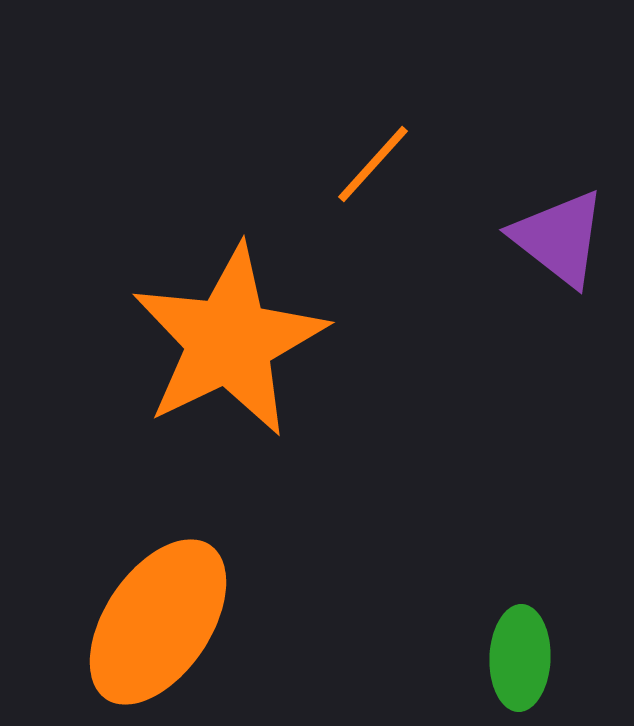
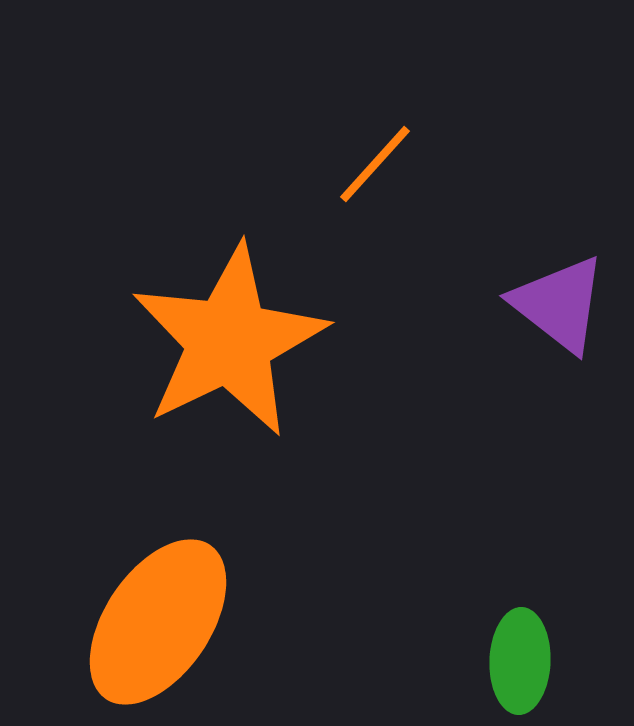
orange line: moved 2 px right
purple triangle: moved 66 px down
green ellipse: moved 3 px down
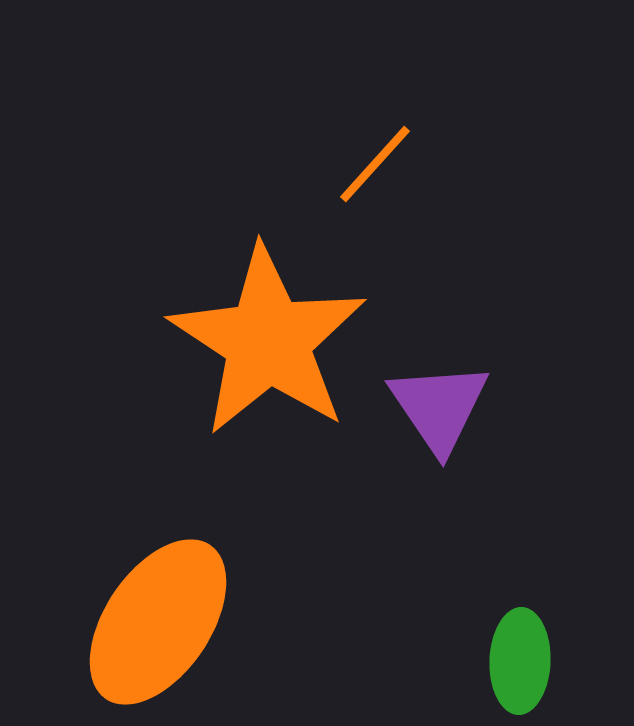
purple triangle: moved 120 px left, 103 px down; rotated 18 degrees clockwise
orange star: moved 39 px right; rotated 13 degrees counterclockwise
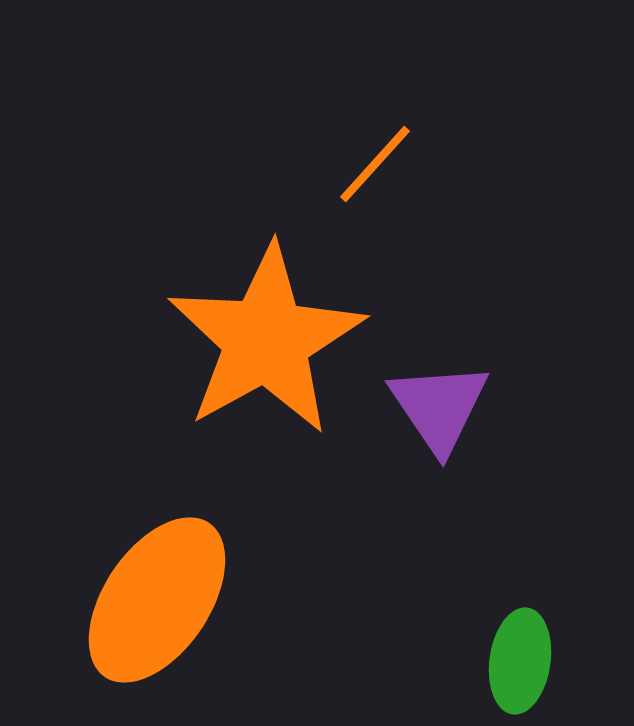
orange star: moved 2 px left, 1 px up; rotated 10 degrees clockwise
orange ellipse: moved 1 px left, 22 px up
green ellipse: rotated 6 degrees clockwise
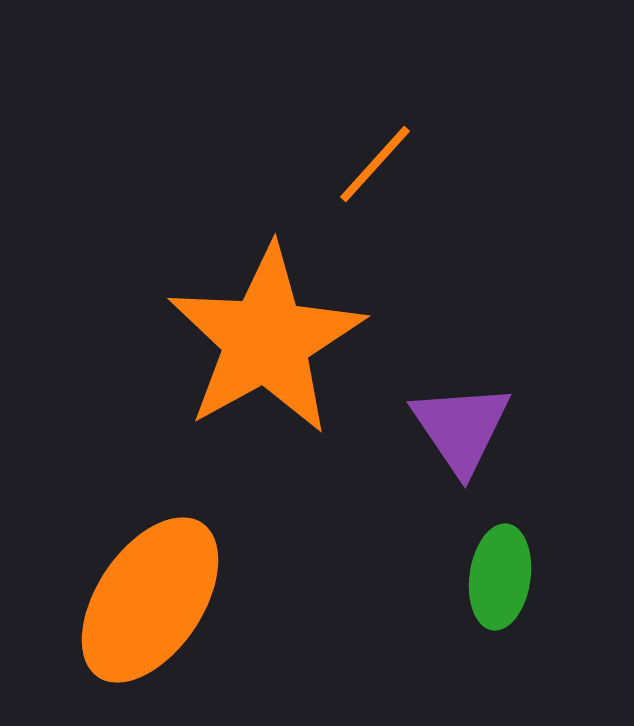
purple triangle: moved 22 px right, 21 px down
orange ellipse: moved 7 px left
green ellipse: moved 20 px left, 84 px up
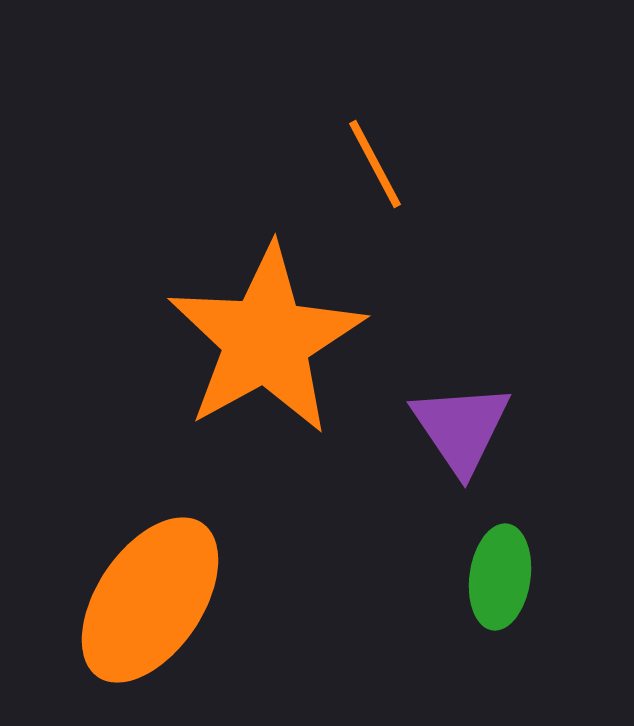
orange line: rotated 70 degrees counterclockwise
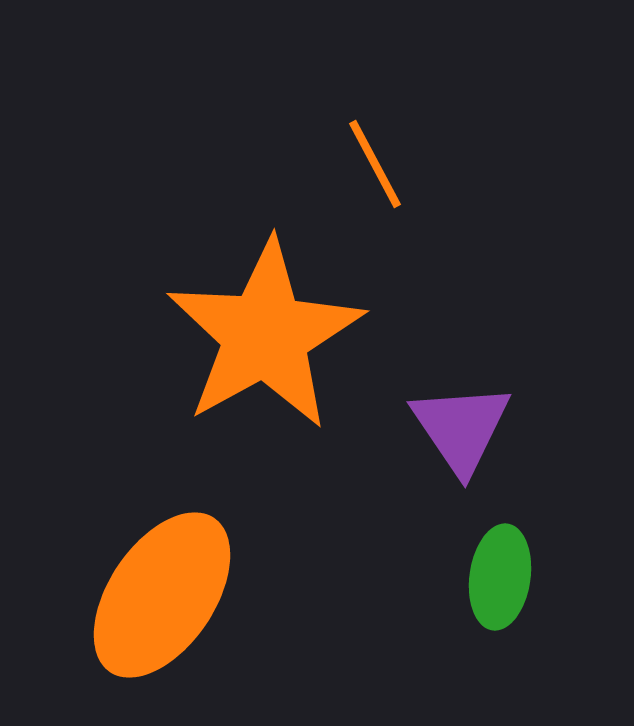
orange star: moved 1 px left, 5 px up
orange ellipse: moved 12 px right, 5 px up
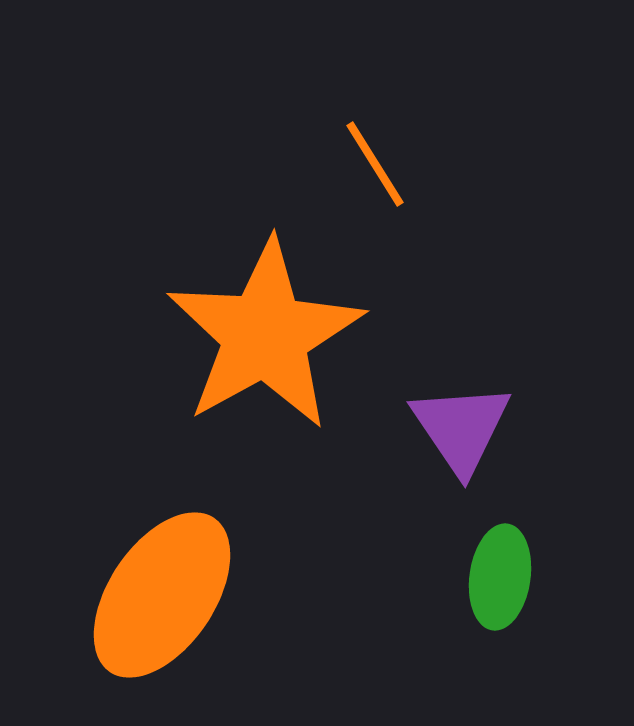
orange line: rotated 4 degrees counterclockwise
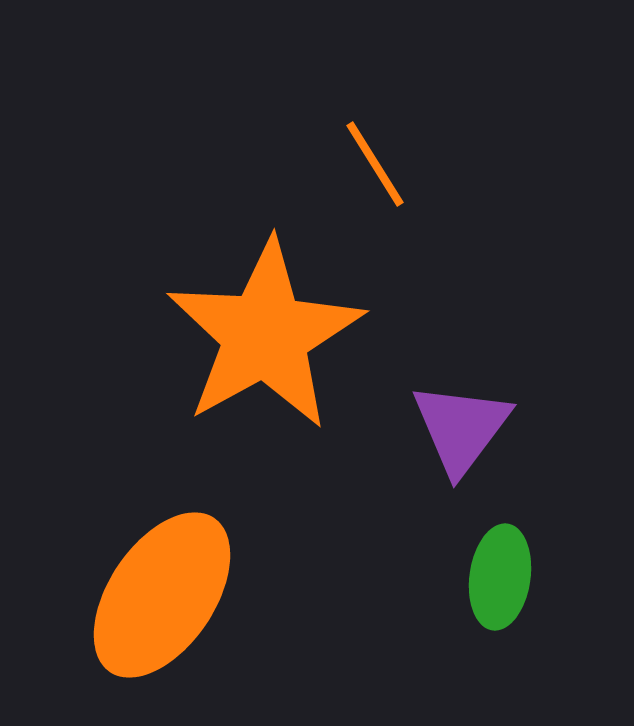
purple triangle: rotated 11 degrees clockwise
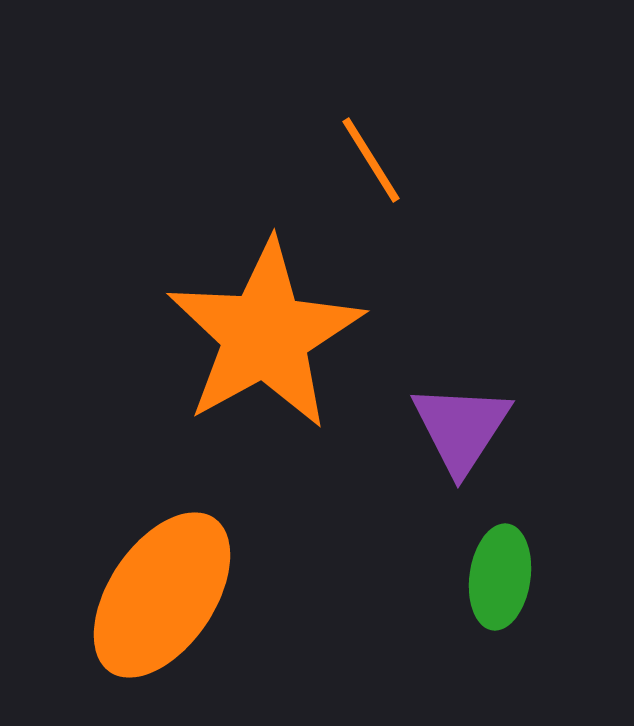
orange line: moved 4 px left, 4 px up
purple triangle: rotated 4 degrees counterclockwise
